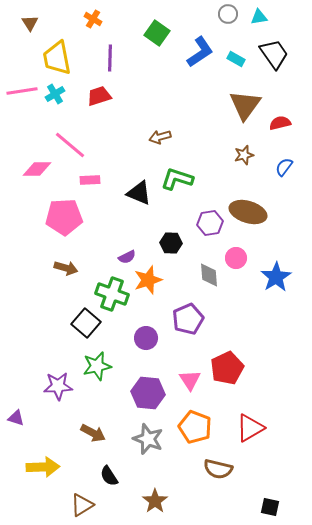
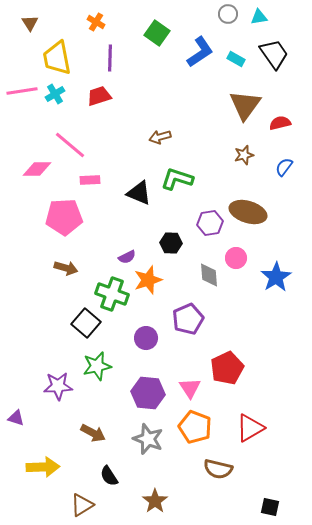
orange cross at (93, 19): moved 3 px right, 3 px down
pink triangle at (190, 380): moved 8 px down
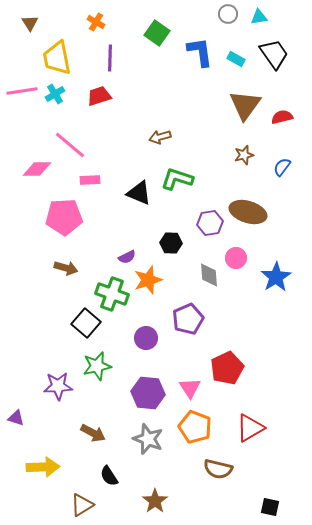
blue L-shape at (200, 52): rotated 64 degrees counterclockwise
red semicircle at (280, 123): moved 2 px right, 6 px up
blue semicircle at (284, 167): moved 2 px left
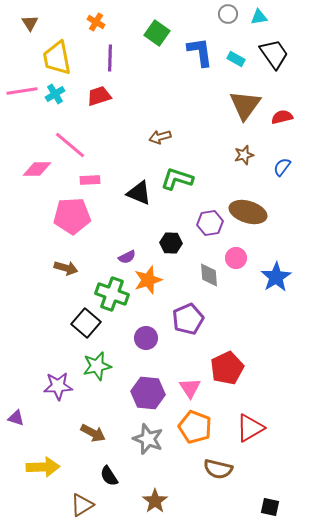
pink pentagon at (64, 217): moved 8 px right, 1 px up
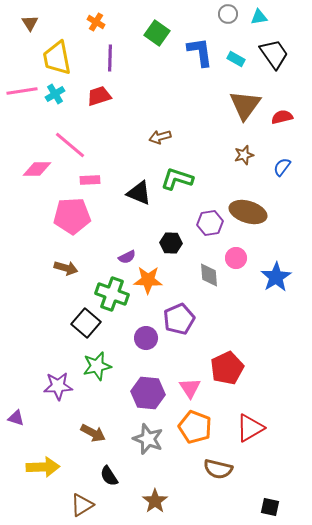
orange star at (148, 280): rotated 20 degrees clockwise
purple pentagon at (188, 319): moved 9 px left
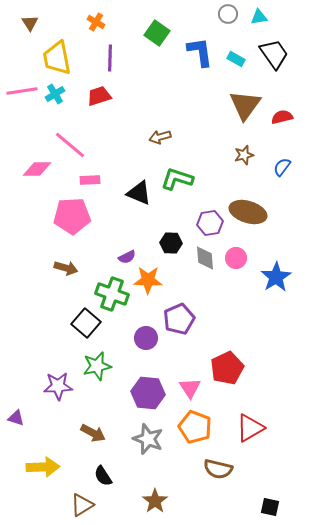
gray diamond at (209, 275): moved 4 px left, 17 px up
black semicircle at (109, 476): moved 6 px left
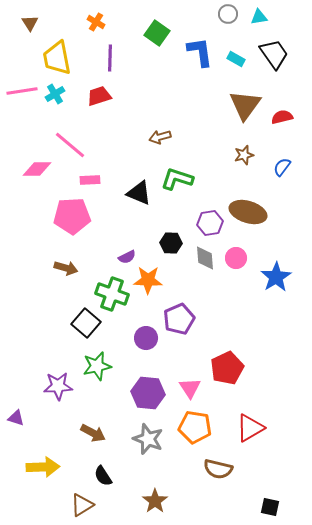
orange pentagon at (195, 427): rotated 12 degrees counterclockwise
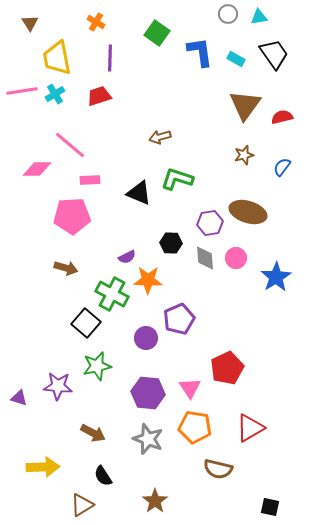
green cross at (112, 294): rotated 8 degrees clockwise
purple star at (58, 386): rotated 8 degrees clockwise
purple triangle at (16, 418): moved 3 px right, 20 px up
